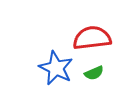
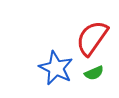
red semicircle: rotated 48 degrees counterclockwise
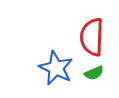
red semicircle: moved 1 px up; rotated 33 degrees counterclockwise
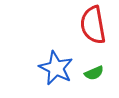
red semicircle: moved 1 px right, 12 px up; rotated 12 degrees counterclockwise
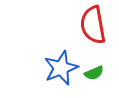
blue star: moved 5 px right; rotated 24 degrees clockwise
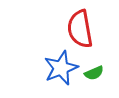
red semicircle: moved 13 px left, 4 px down
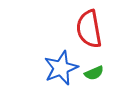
red semicircle: moved 9 px right
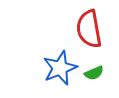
blue star: moved 1 px left
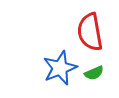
red semicircle: moved 1 px right, 3 px down
